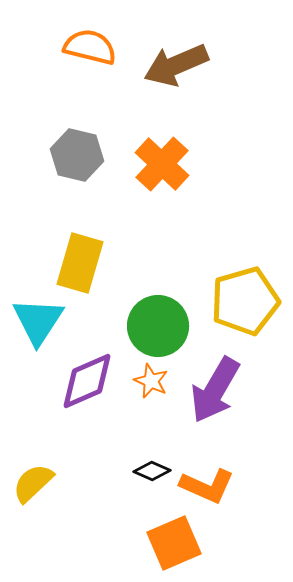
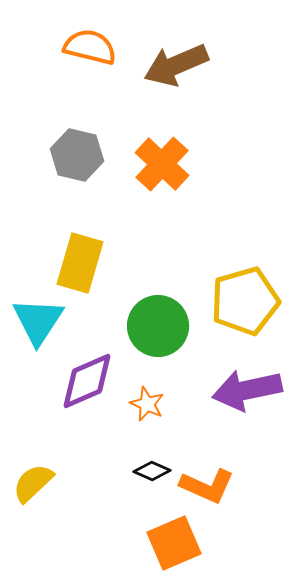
orange star: moved 4 px left, 23 px down
purple arrow: moved 32 px right; rotated 48 degrees clockwise
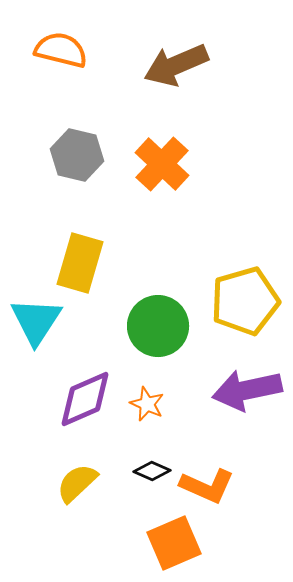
orange semicircle: moved 29 px left, 3 px down
cyan triangle: moved 2 px left
purple diamond: moved 2 px left, 18 px down
yellow semicircle: moved 44 px right
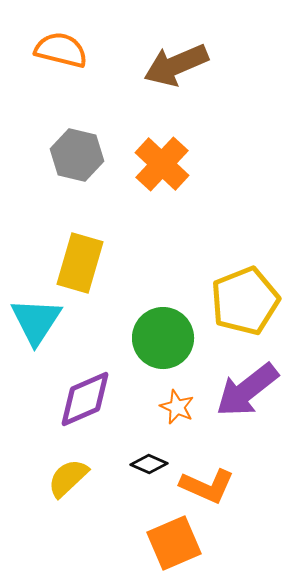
yellow pentagon: rotated 6 degrees counterclockwise
green circle: moved 5 px right, 12 px down
purple arrow: rotated 26 degrees counterclockwise
orange star: moved 30 px right, 3 px down
black diamond: moved 3 px left, 7 px up
yellow semicircle: moved 9 px left, 5 px up
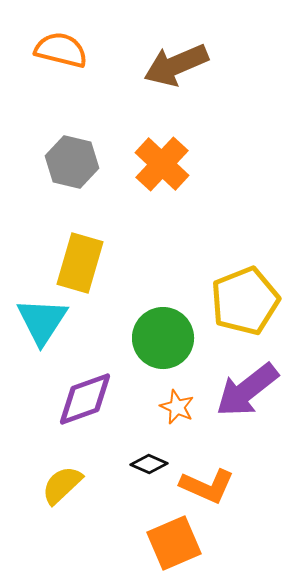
gray hexagon: moved 5 px left, 7 px down
cyan triangle: moved 6 px right
purple diamond: rotated 4 degrees clockwise
yellow semicircle: moved 6 px left, 7 px down
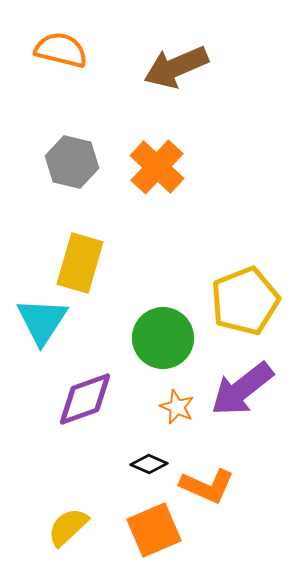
brown arrow: moved 2 px down
orange cross: moved 5 px left, 3 px down
purple arrow: moved 5 px left, 1 px up
yellow semicircle: moved 6 px right, 42 px down
orange square: moved 20 px left, 13 px up
